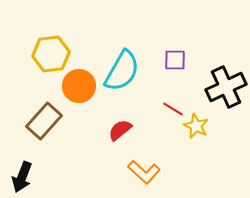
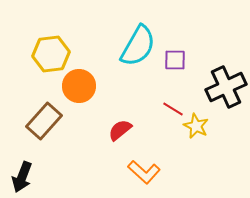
cyan semicircle: moved 16 px right, 25 px up
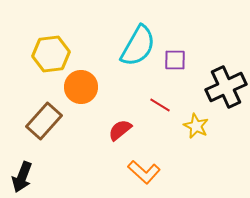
orange circle: moved 2 px right, 1 px down
red line: moved 13 px left, 4 px up
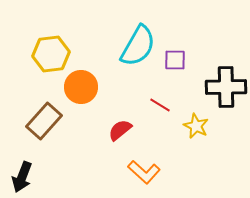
black cross: rotated 24 degrees clockwise
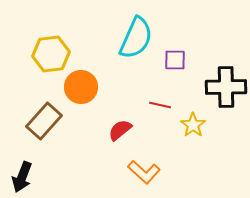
cyan semicircle: moved 2 px left, 8 px up; rotated 6 degrees counterclockwise
red line: rotated 20 degrees counterclockwise
yellow star: moved 3 px left, 1 px up; rotated 10 degrees clockwise
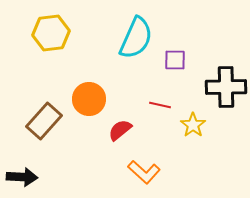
yellow hexagon: moved 21 px up
orange circle: moved 8 px right, 12 px down
black arrow: rotated 108 degrees counterclockwise
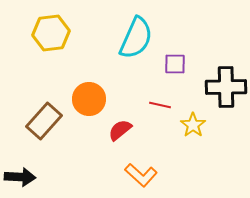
purple square: moved 4 px down
orange L-shape: moved 3 px left, 3 px down
black arrow: moved 2 px left
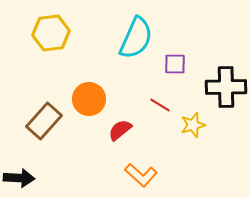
red line: rotated 20 degrees clockwise
yellow star: rotated 20 degrees clockwise
black arrow: moved 1 px left, 1 px down
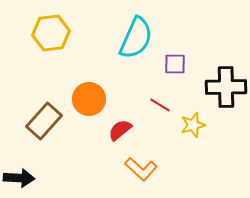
orange L-shape: moved 6 px up
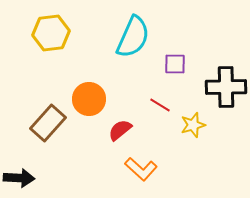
cyan semicircle: moved 3 px left, 1 px up
brown rectangle: moved 4 px right, 2 px down
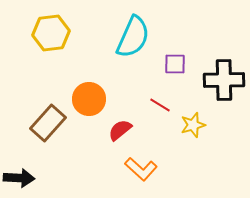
black cross: moved 2 px left, 7 px up
